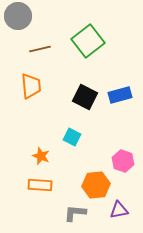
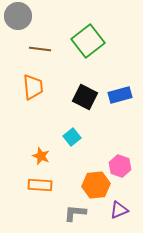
brown line: rotated 20 degrees clockwise
orange trapezoid: moved 2 px right, 1 px down
cyan square: rotated 24 degrees clockwise
pink hexagon: moved 3 px left, 5 px down
purple triangle: rotated 12 degrees counterclockwise
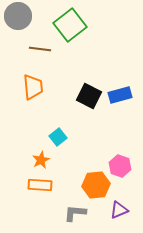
green square: moved 18 px left, 16 px up
black square: moved 4 px right, 1 px up
cyan square: moved 14 px left
orange star: moved 4 px down; rotated 24 degrees clockwise
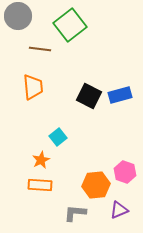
pink hexagon: moved 5 px right, 6 px down
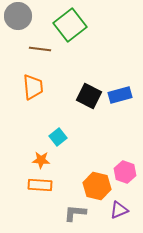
orange star: rotated 30 degrees clockwise
orange hexagon: moved 1 px right, 1 px down; rotated 20 degrees clockwise
